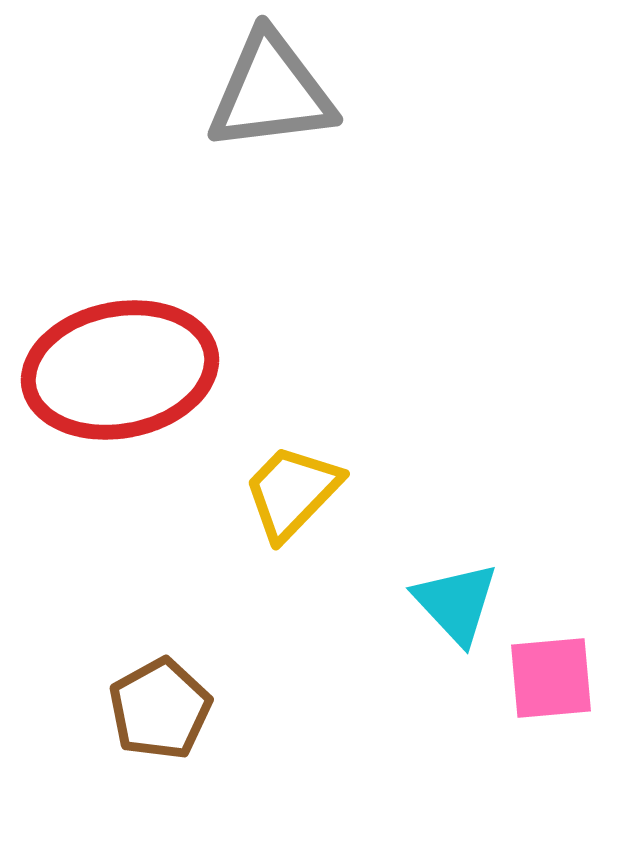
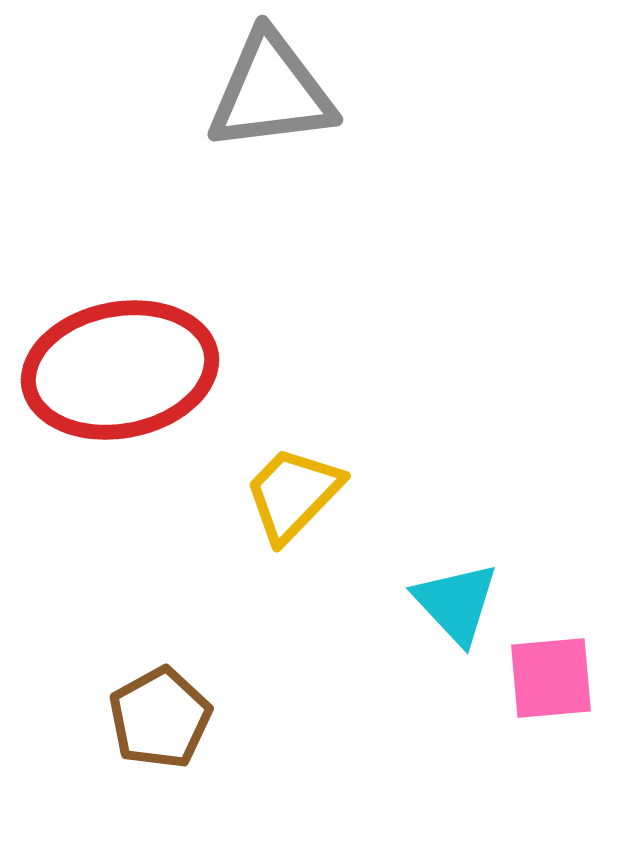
yellow trapezoid: moved 1 px right, 2 px down
brown pentagon: moved 9 px down
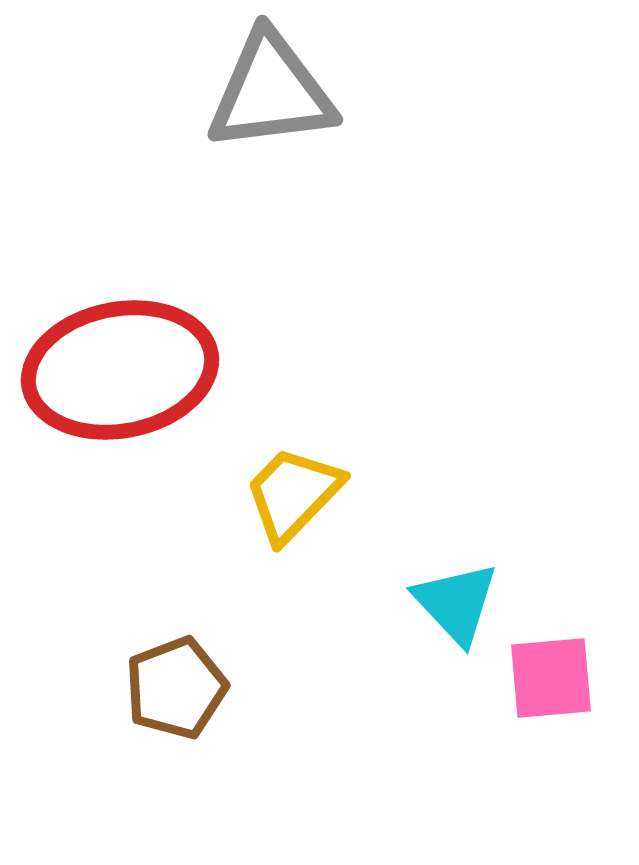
brown pentagon: moved 16 px right, 30 px up; rotated 8 degrees clockwise
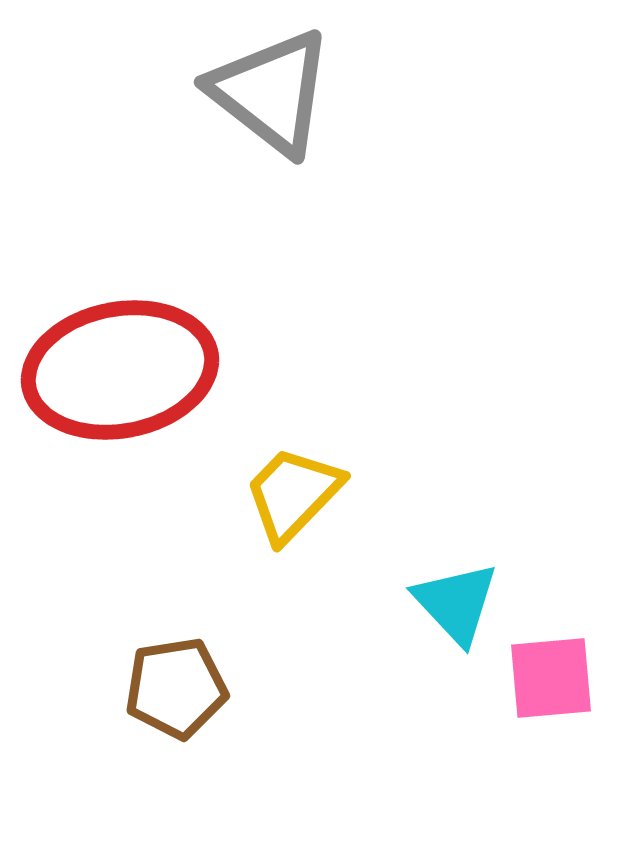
gray triangle: rotated 45 degrees clockwise
brown pentagon: rotated 12 degrees clockwise
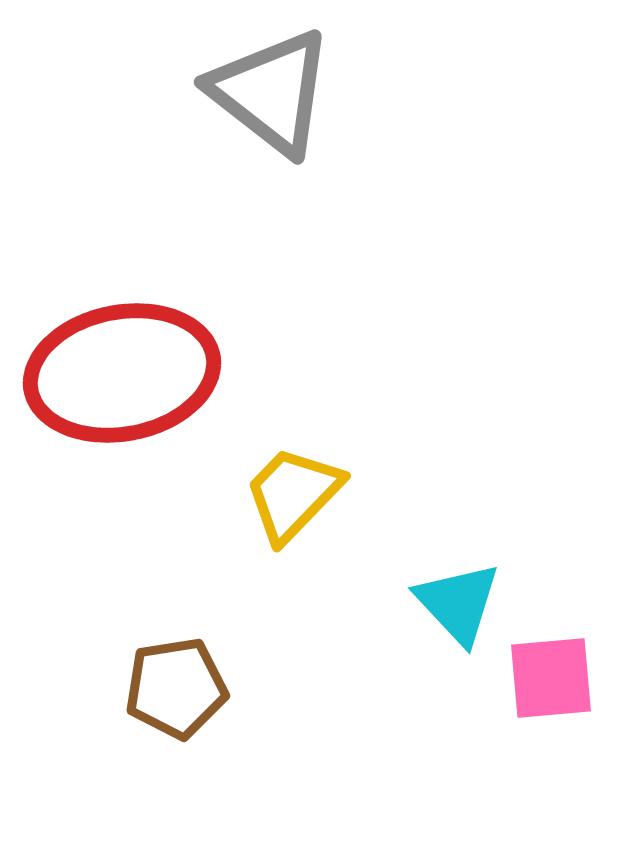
red ellipse: moved 2 px right, 3 px down
cyan triangle: moved 2 px right
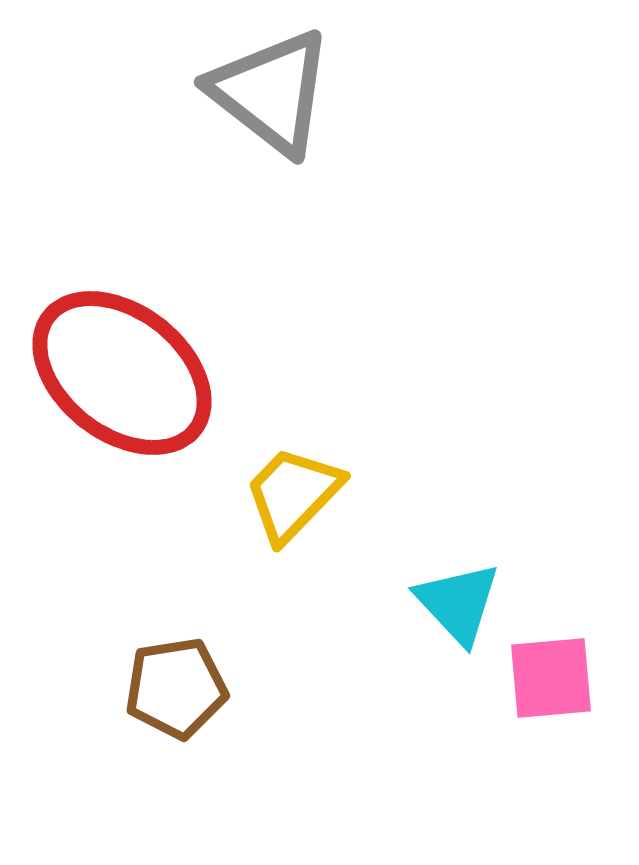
red ellipse: rotated 49 degrees clockwise
